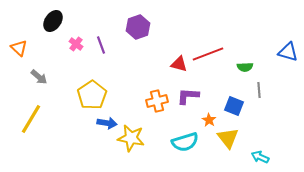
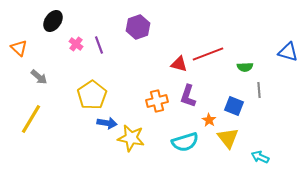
purple line: moved 2 px left
purple L-shape: rotated 75 degrees counterclockwise
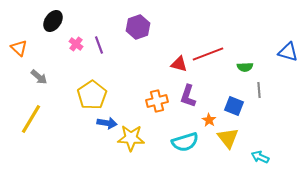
yellow star: rotated 8 degrees counterclockwise
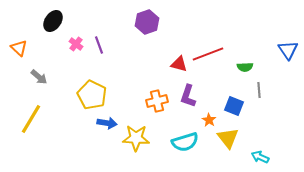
purple hexagon: moved 9 px right, 5 px up
blue triangle: moved 2 px up; rotated 40 degrees clockwise
yellow pentagon: rotated 12 degrees counterclockwise
yellow star: moved 5 px right
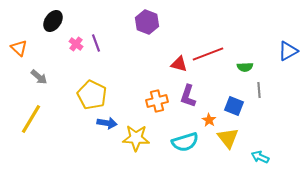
purple hexagon: rotated 20 degrees counterclockwise
purple line: moved 3 px left, 2 px up
blue triangle: moved 1 px down; rotated 35 degrees clockwise
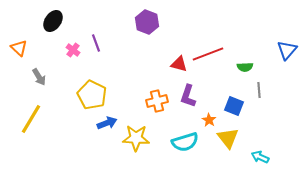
pink cross: moved 3 px left, 6 px down
blue triangle: moved 1 px left, 1 px up; rotated 20 degrees counterclockwise
gray arrow: rotated 18 degrees clockwise
blue arrow: rotated 30 degrees counterclockwise
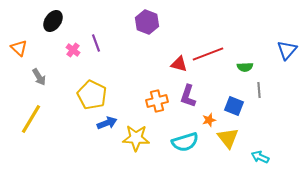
orange star: rotated 24 degrees clockwise
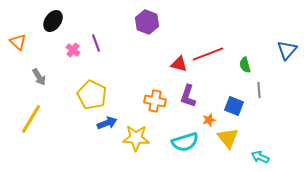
orange triangle: moved 1 px left, 6 px up
green semicircle: moved 2 px up; rotated 77 degrees clockwise
orange cross: moved 2 px left; rotated 25 degrees clockwise
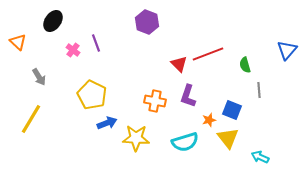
red triangle: rotated 30 degrees clockwise
blue square: moved 2 px left, 4 px down
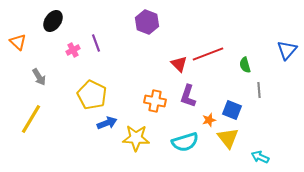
pink cross: rotated 24 degrees clockwise
